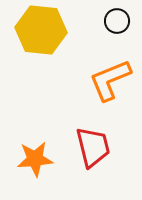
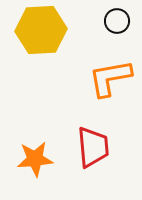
yellow hexagon: rotated 9 degrees counterclockwise
orange L-shape: moved 2 px up; rotated 12 degrees clockwise
red trapezoid: rotated 9 degrees clockwise
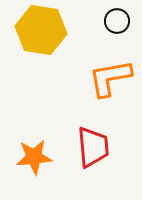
yellow hexagon: rotated 12 degrees clockwise
orange star: moved 1 px left, 2 px up
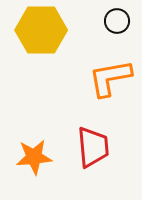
yellow hexagon: rotated 9 degrees counterclockwise
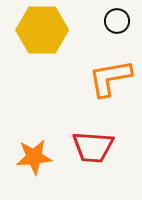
yellow hexagon: moved 1 px right
red trapezoid: rotated 99 degrees clockwise
